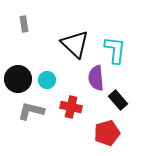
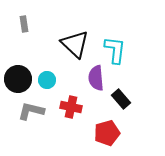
black rectangle: moved 3 px right, 1 px up
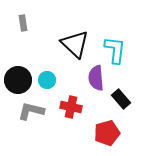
gray rectangle: moved 1 px left, 1 px up
black circle: moved 1 px down
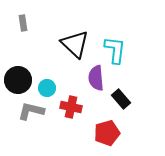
cyan circle: moved 8 px down
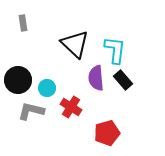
black rectangle: moved 2 px right, 19 px up
red cross: rotated 20 degrees clockwise
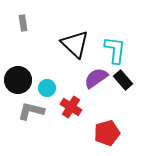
purple semicircle: rotated 60 degrees clockwise
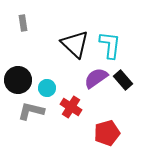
cyan L-shape: moved 5 px left, 5 px up
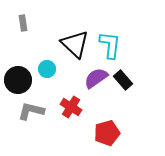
cyan circle: moved 19 px up
